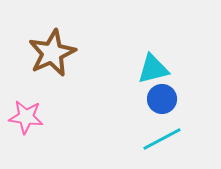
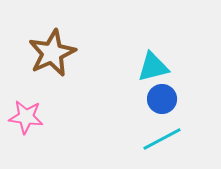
cyan triangle: moved 2 px up
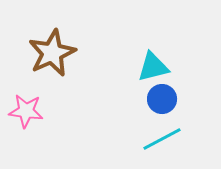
pink star: moved 6 px up
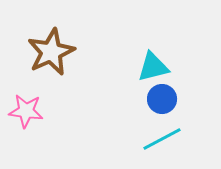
brown star: moved 1 px left, 1 px up
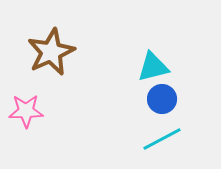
pink star: rotated 8 degrees counterclockwise
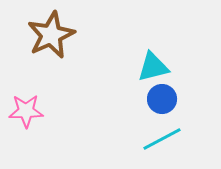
brown star: moved 17 px up
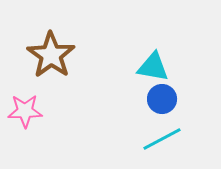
brown star: moved 20 px down; rotated 12 degrees counterclockwise
cyan triangle: rotated 24 degrees clockwise
pink star: moved 1 px left
